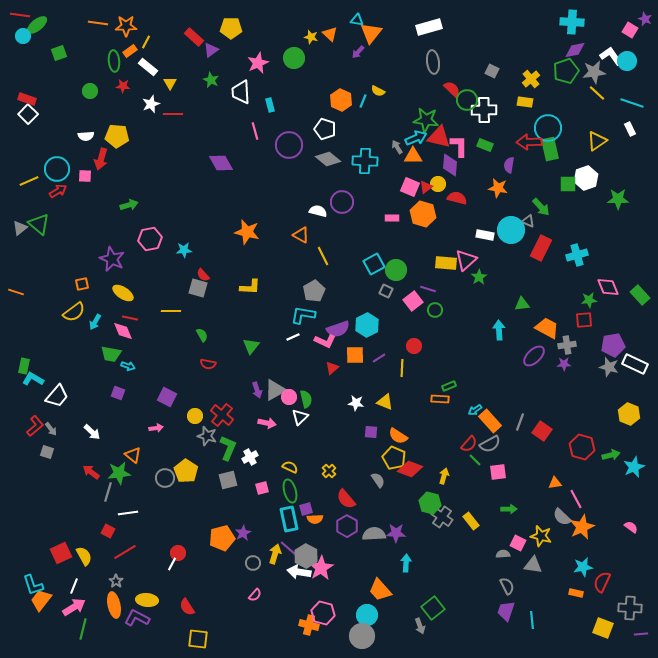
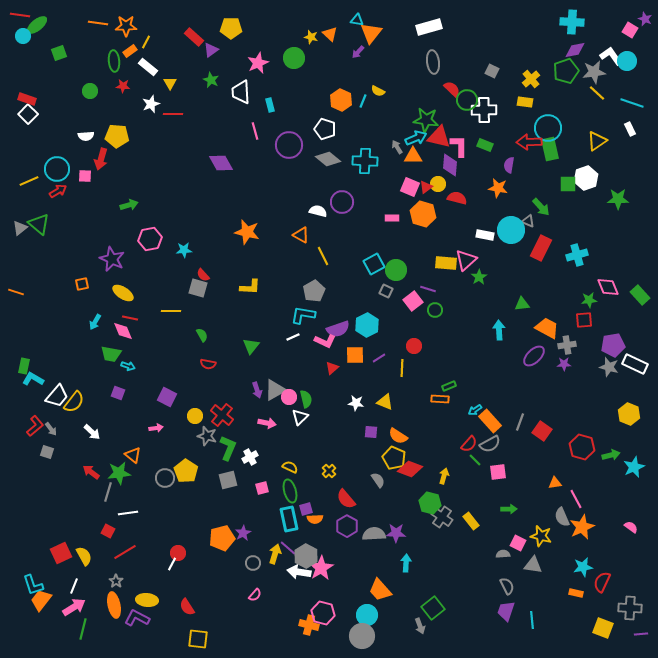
yellow semicircle at (74, 312): moved 90 px down; rotated 15 degrees counterclockwise
gray semicircle at (562, 517): rotated 24 degrees clockwise
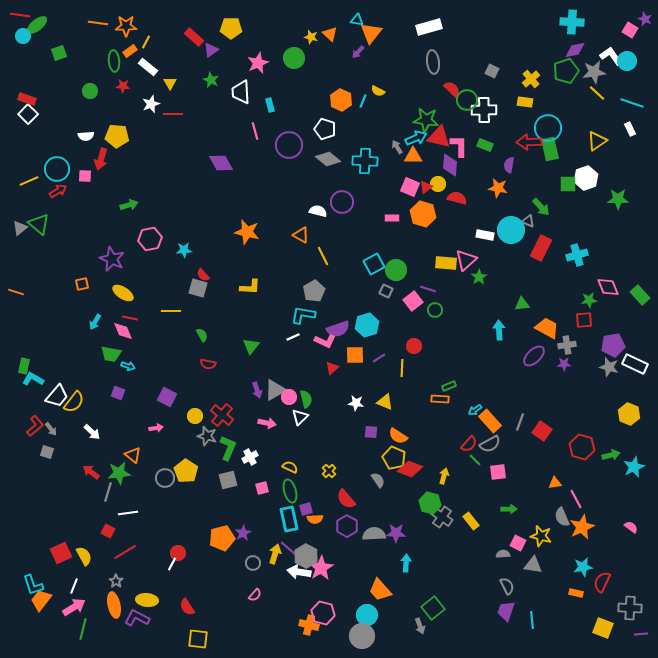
cyan hexagon at (367, 325): rotated 10 degrees clockwise
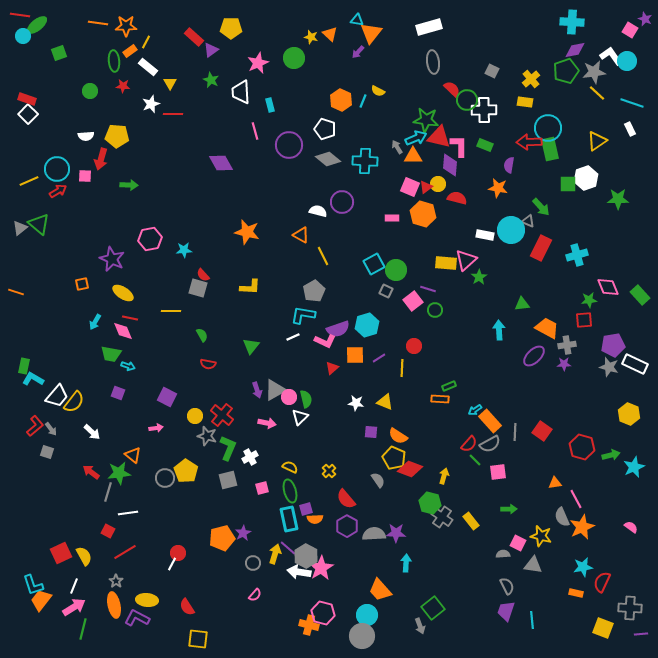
green arrow at (129, 205): moved 20 px up; rotated 18 degrees clockwise
gray line at (520, 422): moved 5 px left, 10 px down; rotated 18 degrees counterclockwise
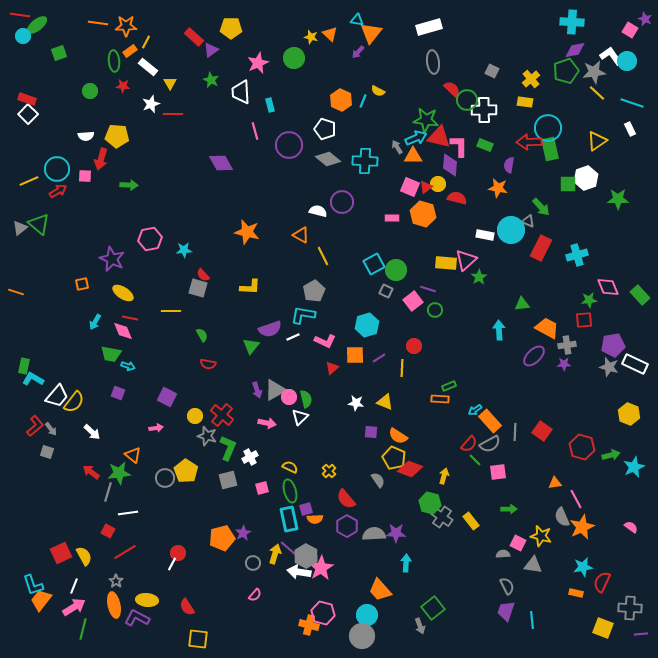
purple semicircle at (338, 329): moved 68 px left
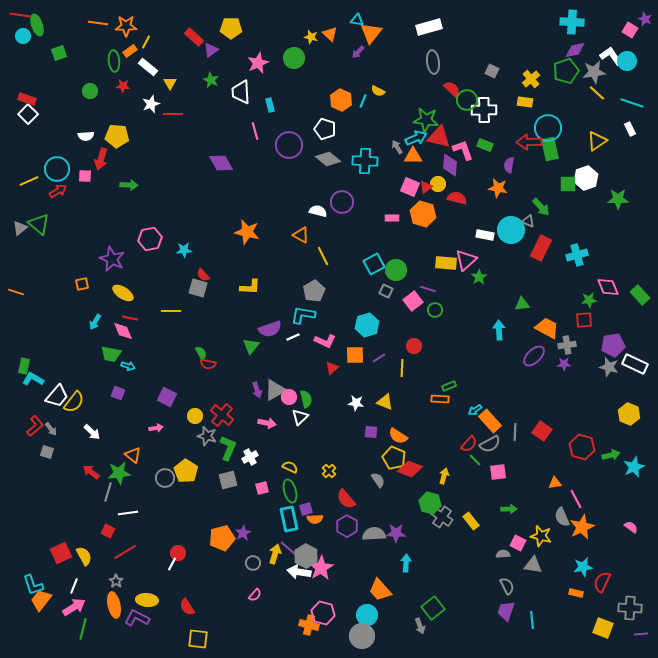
green ellipse at (37, 25): rotated 70 degrees counterclockwise
pink L-shape at (459, 146): moved 4 px right, 4 px down; rotated 20 degrees counterclockwise
green semicircle at (202, 335): moved 1 px left, 18 px down
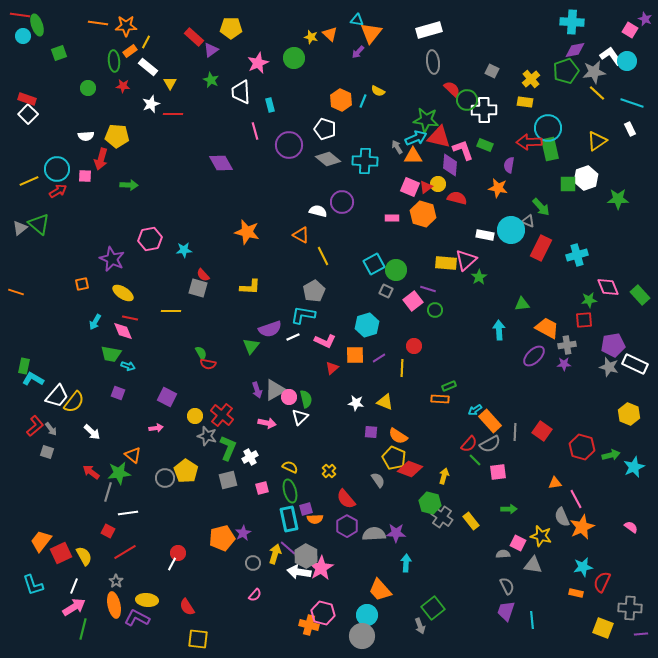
white rectangle at (429, 27): moved 3 px down
green circle at (90, 91): moved 2 px left, 3 px up
orange trapezoid at (41, 600): moved 59 px up
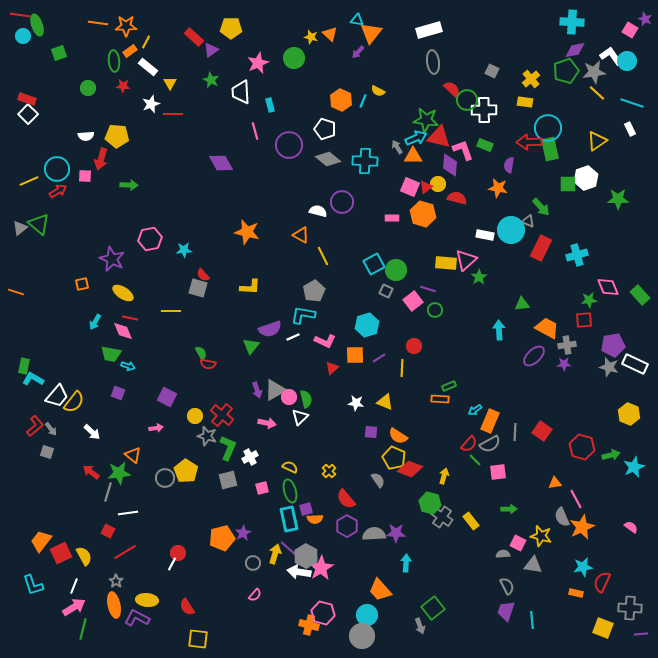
orange rectangle at (490, 421): rotated 65 degrees clockwise
